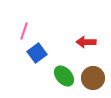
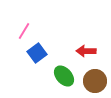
pink line: rotated 12 degrees clockwise
red arrow: moved 9 px down
brown circle: moved 2 px right, 3 px down
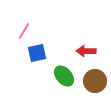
blue square: rotated 24 degrees clockwise
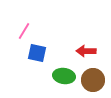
blue square: rotated 24 degrees clockwise
green ellipse: rotated 40 degrees counterclockwise
brown circle: moved 2 px left, 1 px up
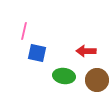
pink line: rotated 18 degrees counterclockwise
brown circle: moved 4 px right
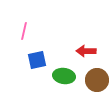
blue square: moved 7 px down; rotated 24 degrees counterclockwise
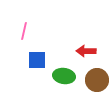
blue square: rotated 12 degrees clockwise
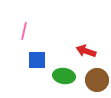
red arrow: rotated 18 degrees clockwise
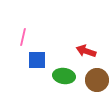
pink line: moved 1 px left, 6 px down
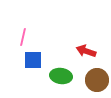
blue square: moved 4 px left
green ellipse: moved 3 px left
